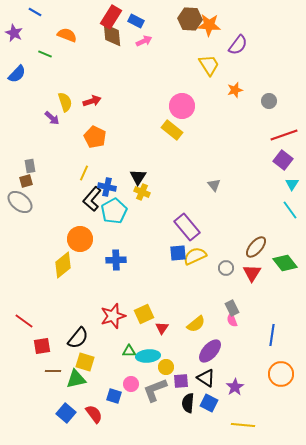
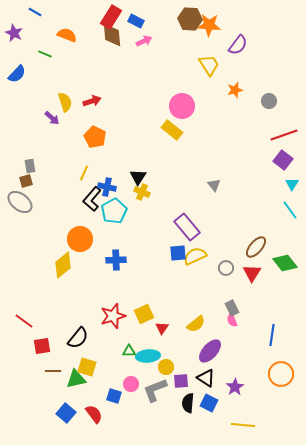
yellow square at (85, 362): moved 2 px right, 5 px down
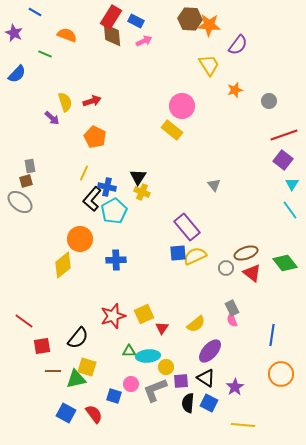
brown ellipse at (256, 247): moved 10 px left, 6 px down; rotated 30 degrees clockwise
red triangle at (252, 273): rotated 24 degrees counterclockwise
blue square at (66, 413): rotated 12 degrees counterclockwise
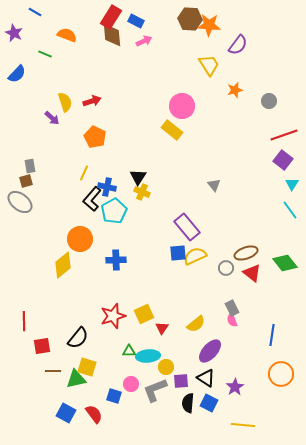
red line at (24, 321): rotated 54 degrees clockwise
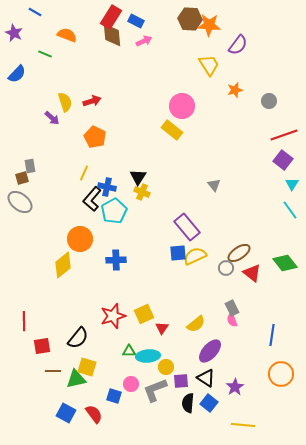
brown square at (26, 181): moved 4 px left, 3 px up
brown ellipse at (246, 253): moved 7 px left; rotated 15 degrees counterclockwise
blue square at (209, 403): rotated 12 degrees clockwise
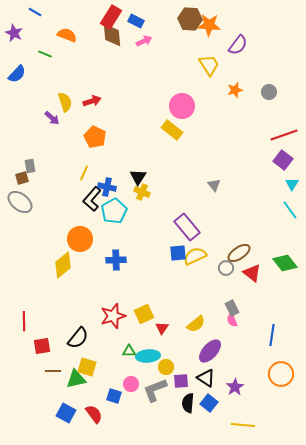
gray circle at (269, 101): moved 9 px up
